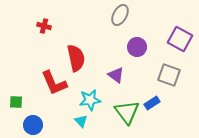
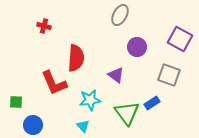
red semicircle: rotated 16 degrees clockwise
green triangle: moved 1 px down
cyan triangle: moved 2 px right, 5 px down
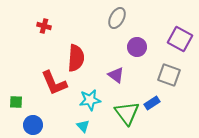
gray ellipse: moved 3 px left, 3 px down
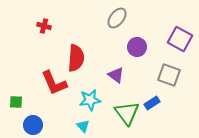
gray ellipse: rotated 10 degrees clockwise
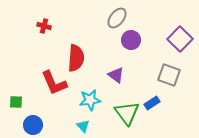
purple square: rotated 15 degrees clockwise
purple circle: moved 6 px left, 7 px up
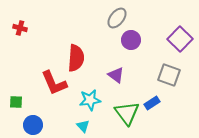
red cross: moved 24 px left, 2 px down
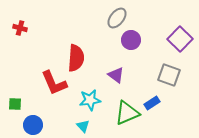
green square: moved 1 px left, 2 px down
green triangle: rotated 44 degrees clockwise
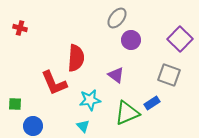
blue circle: moved 1 px down
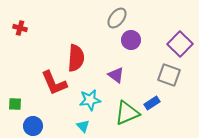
purple square: moved 5 px down
